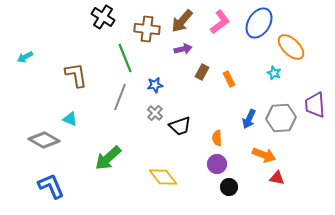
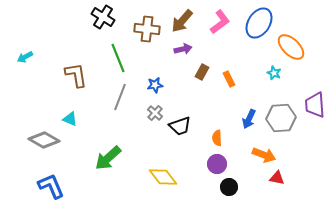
green line: moved 7 px left
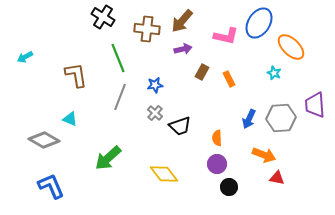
pink L-shape: moved 6 px right, 14 px down; rotated 50 degrees clockwise
yellow diamond: moved 1 px right, 3 px up
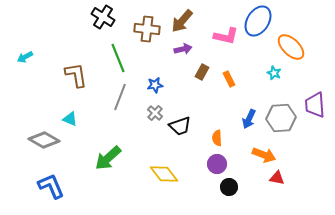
blue ellipse: moved 1 px left, 2 px up
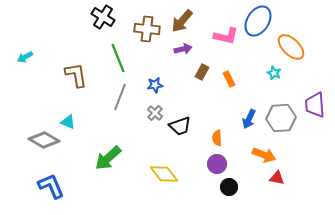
cyan triangle: moved 2 px left, 3 px down
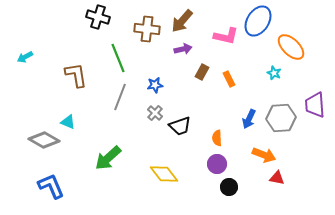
black cross: moved 5 px left; rotated 15 degrees counterclockwise
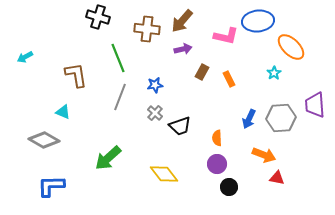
blue ellipse: rotated 52 degrees clockwise
cyan star: rotated 16 degrees clockwise
cyan triangle: moved 5 px left, 10 px up
blue L-shape: rotated 68 degrees counterclockwise
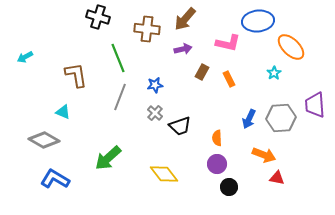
brown arrow: moved 3 px right, 2 px up
pink L-shape: moved 2 px right, 7 px down
blue L-shape: moved 4 px right, 7 px up; rotated 32 degrees clockwise
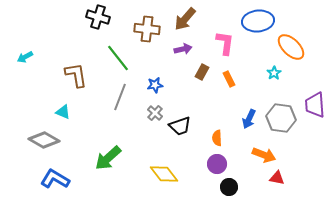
pink L-shape: moved 3 px left; rotated 95 degrees counterclockwise
green line: rotated 16 degrees counterclockwise
gray hexagon: rotated 12 degrees clockwise
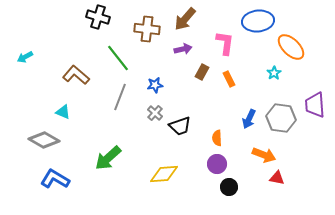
brown L-shape: rotated 40 degrees counterclockwise
yellow diamond: rotated 56 degrees counterclockwise
